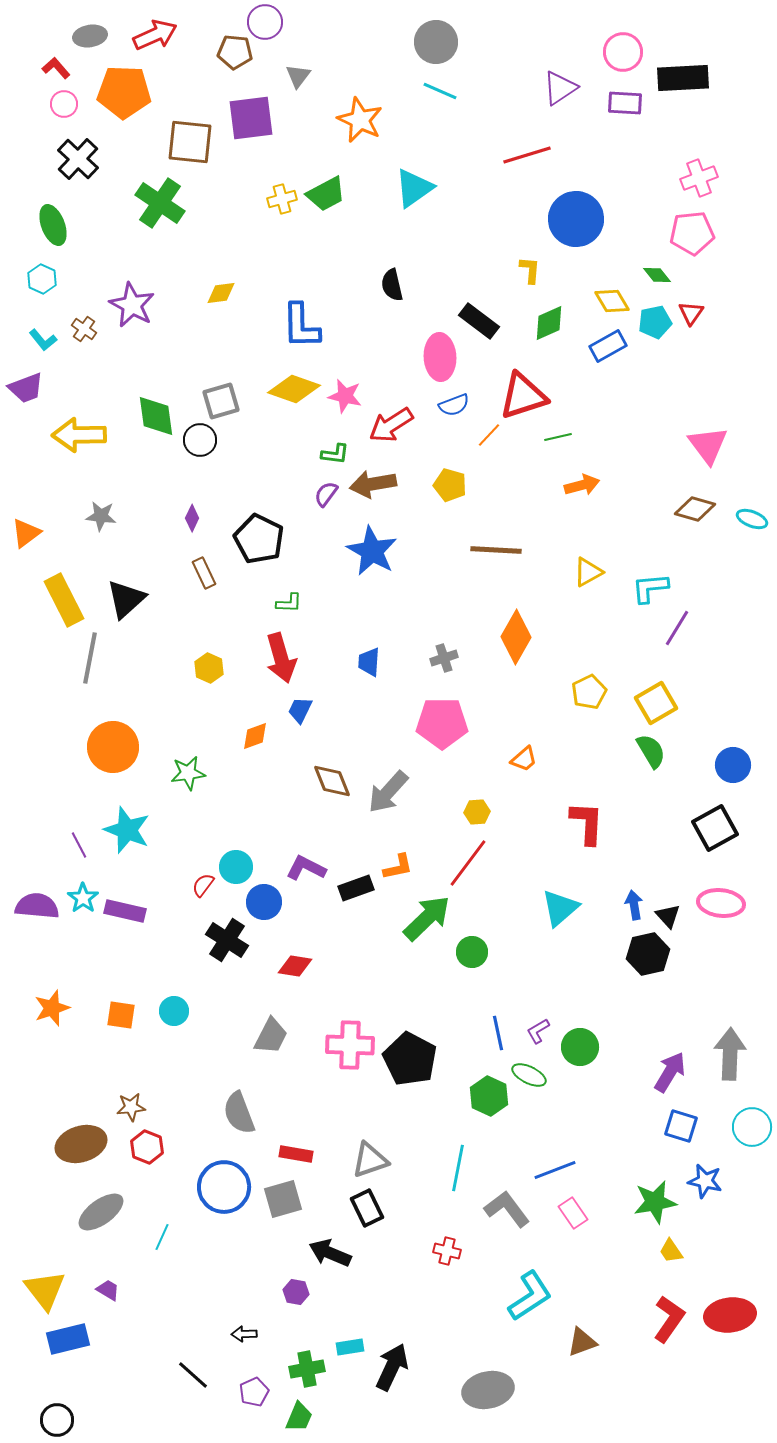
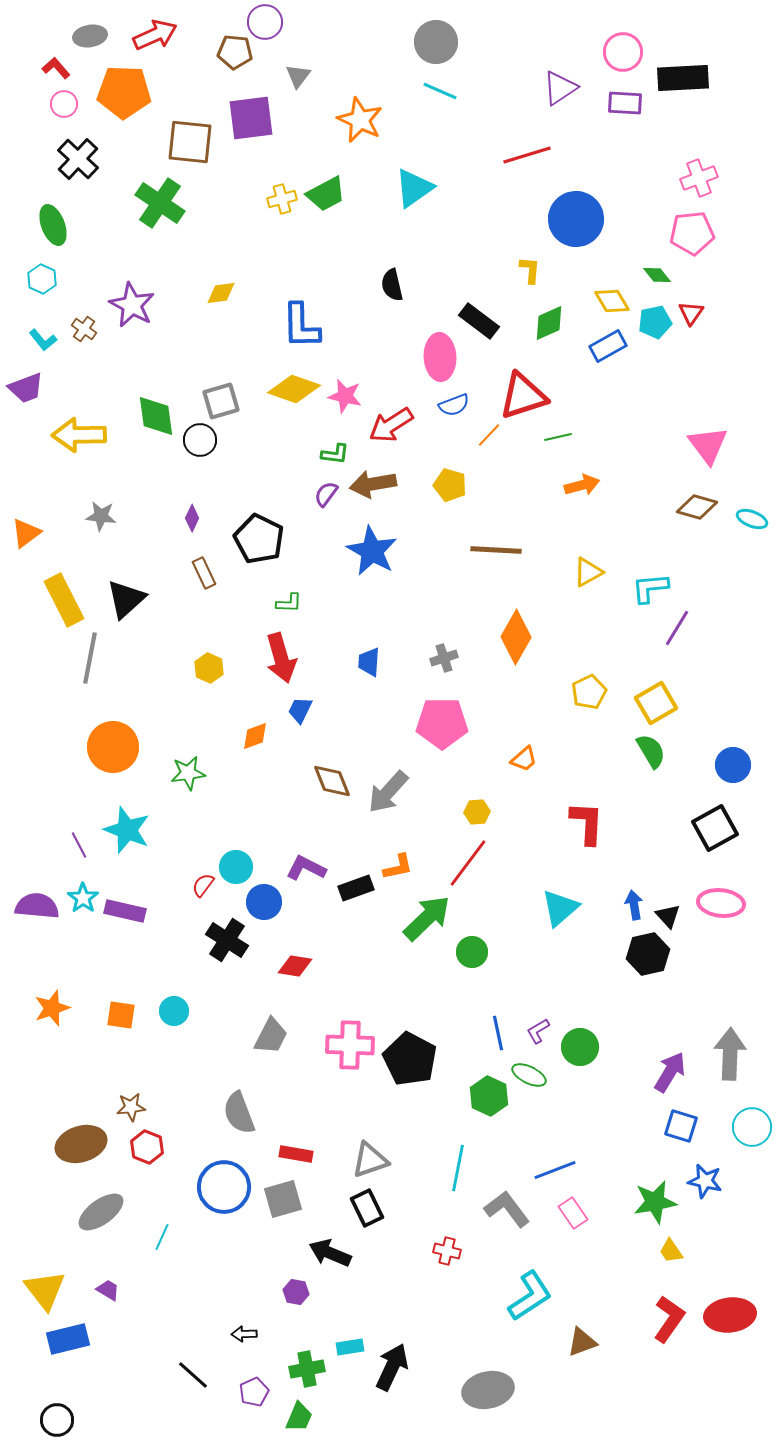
brown diamond at (695, 509): moved 2 px right, 2 px up
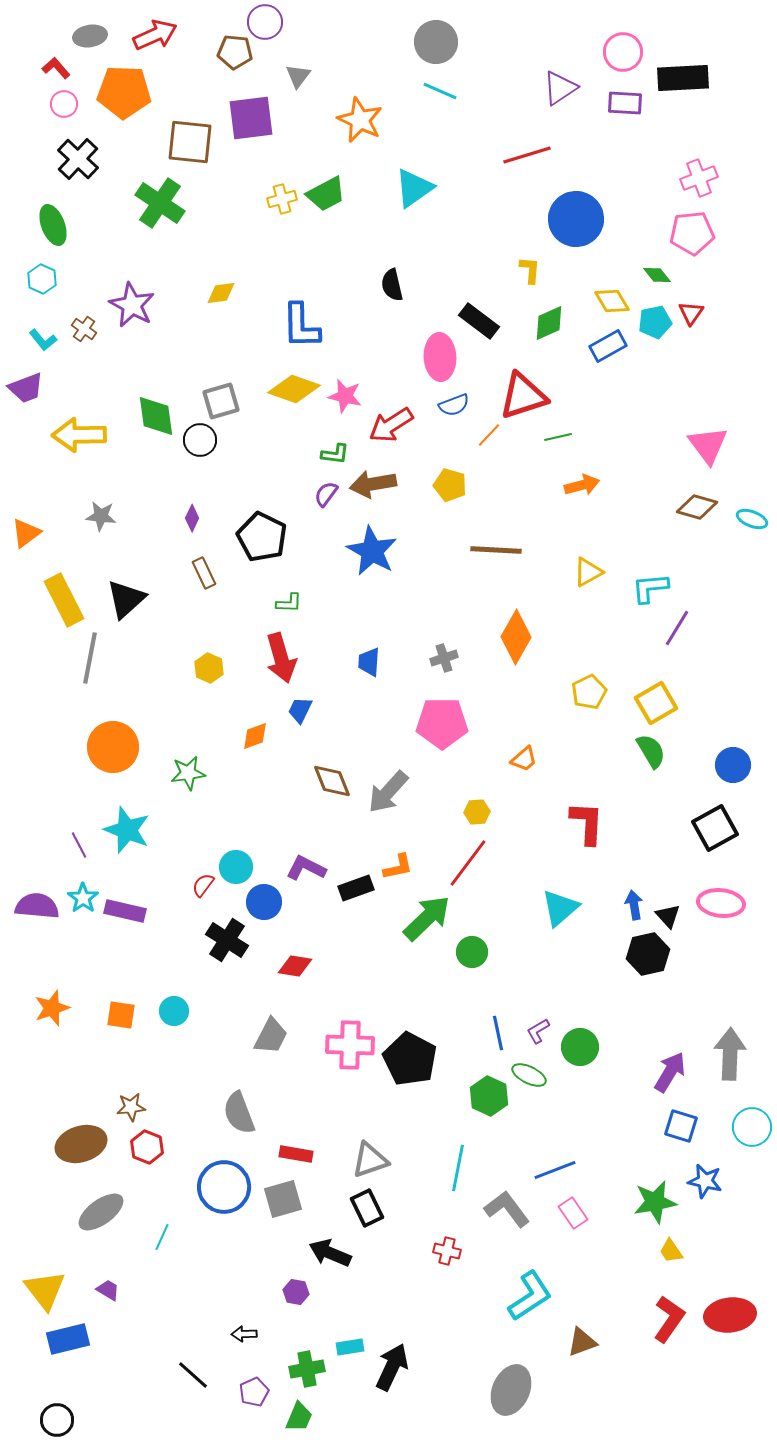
black pentagon at (259, 539): moved 3 px right, 2 px up
gray ellipse at (488, 1390): moved 23 px right; rotated 54 degrees counterclockwise
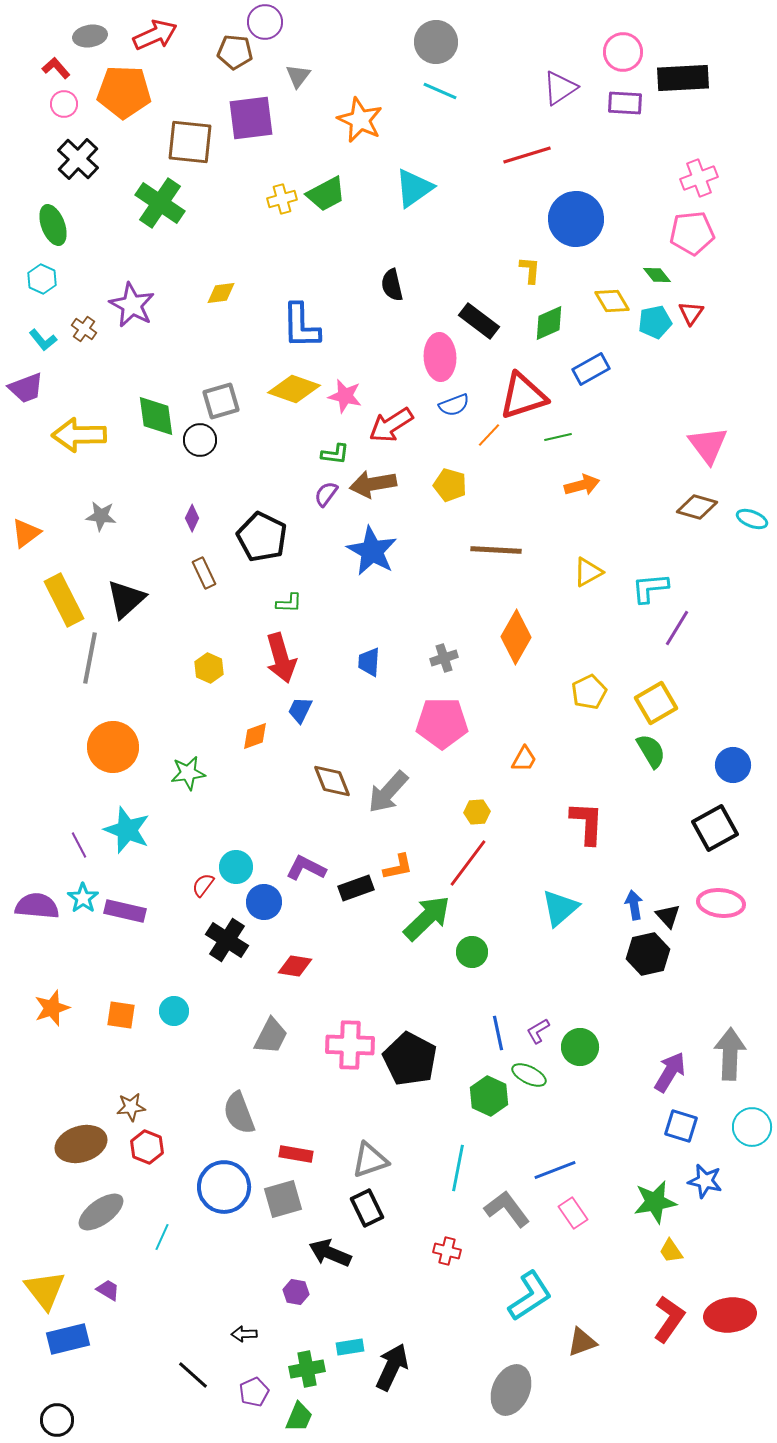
blue rectangle at (608, 346): moved 17 px left, 23 px down
orange trapezoid at (524, 759): rotated 20 degrees counterclockwise
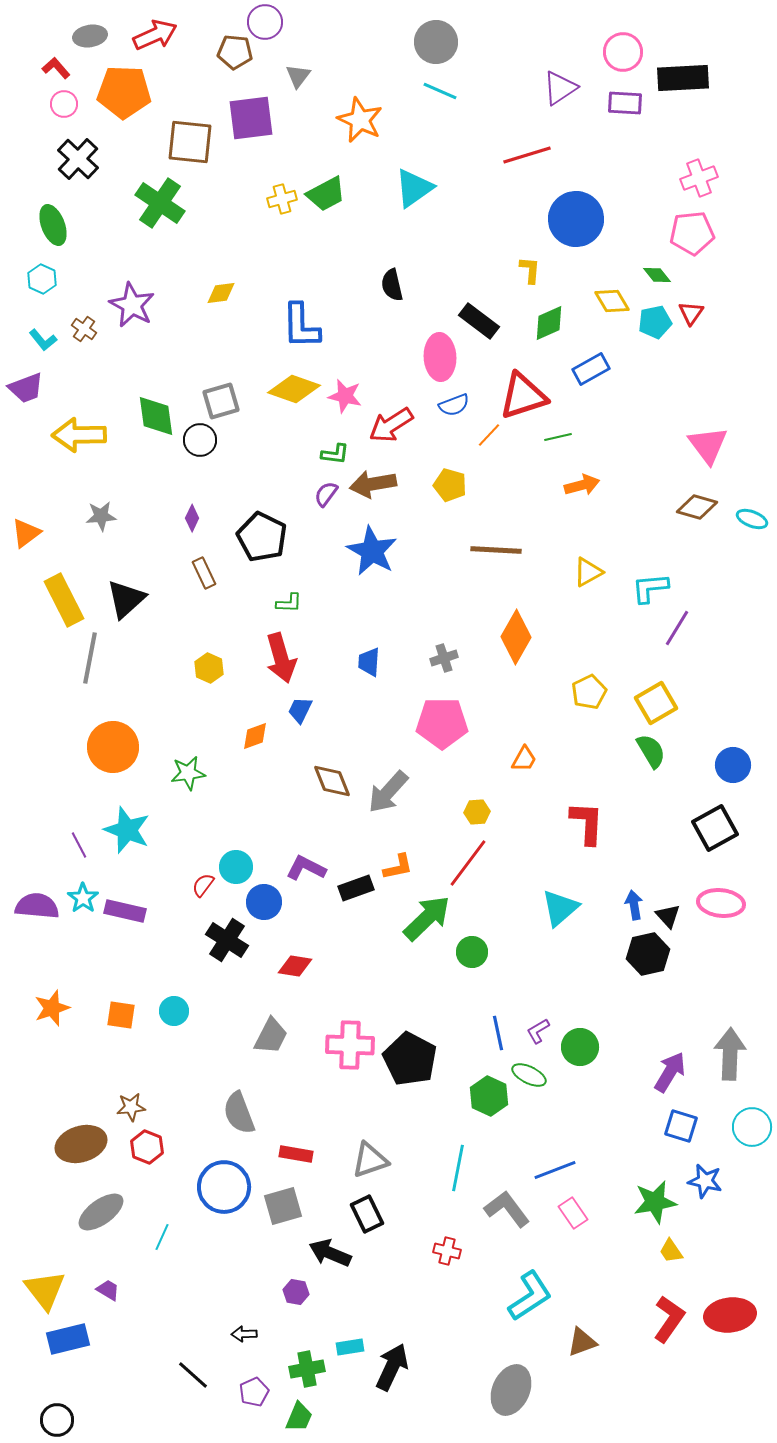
gray star at (101, 516): rotated 12 degrees counterclockwise
gray square at (283, 1199): moved 7 px down
black rectangle at (367, 1208): moved 6 px down
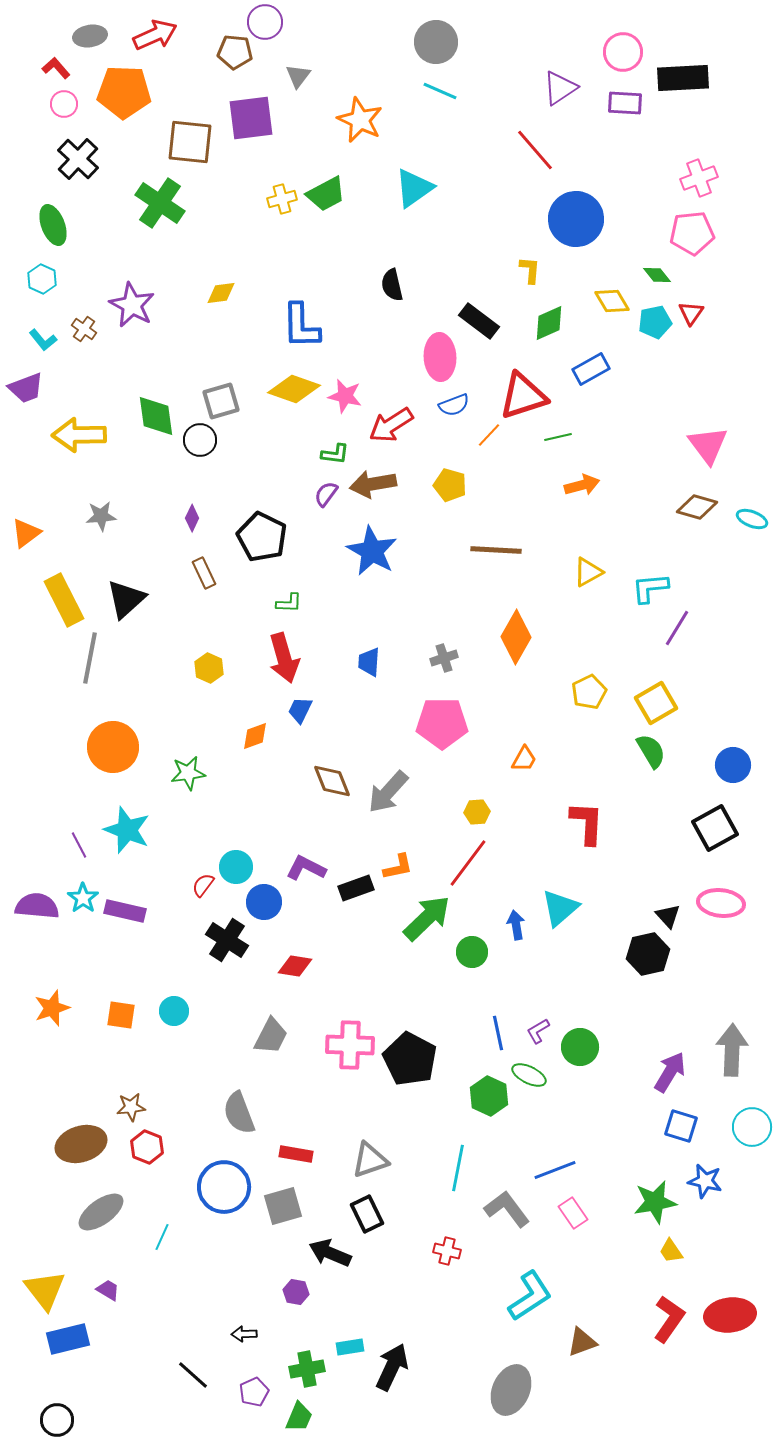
red line at (527, 155): moved 8 px right, 5 px up; rotated 66 degrees clockwise
red arrow at (281, 658): moved 3 px right
blue arrow at (634, 905): moved 118 px left, 20 px down
gray arrow at (730, 1054): moved 2 px right, 4 px up
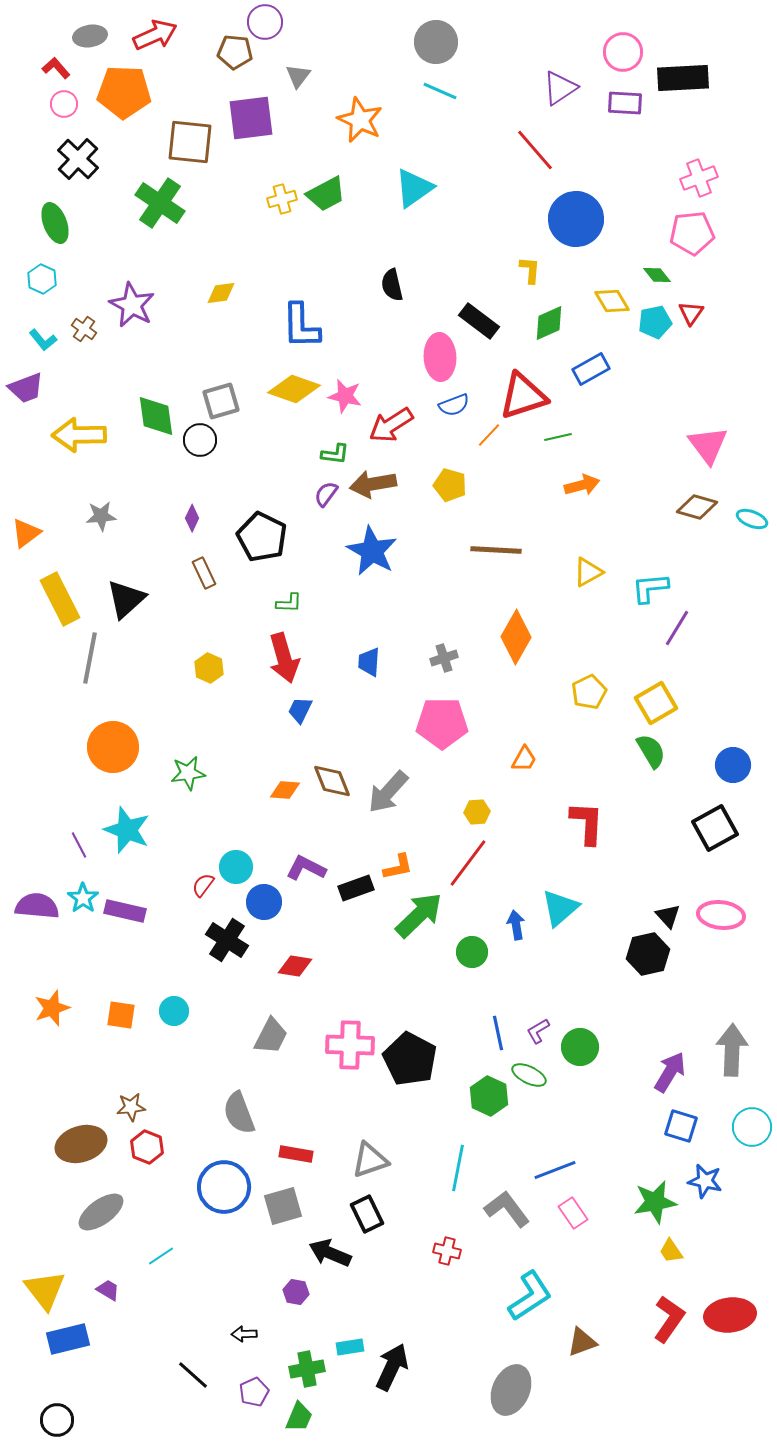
green ellipse at (53, 225): moved 2 px right, 2 px up
yellow rectangle at (64, 600): moved 4 px left, 1 px up
orange diamond at (255, 736): moved 30 px right, 54 px down; rotated 24 degrees clockwise
pink ellipse at (721, 903): moved 12 px down
green arrow at (427, 918): moved 8 px left, 3 px up
cyan line at (162, 1237): moved 1 px left, 19 px down; rotated 32 degrees clockwise
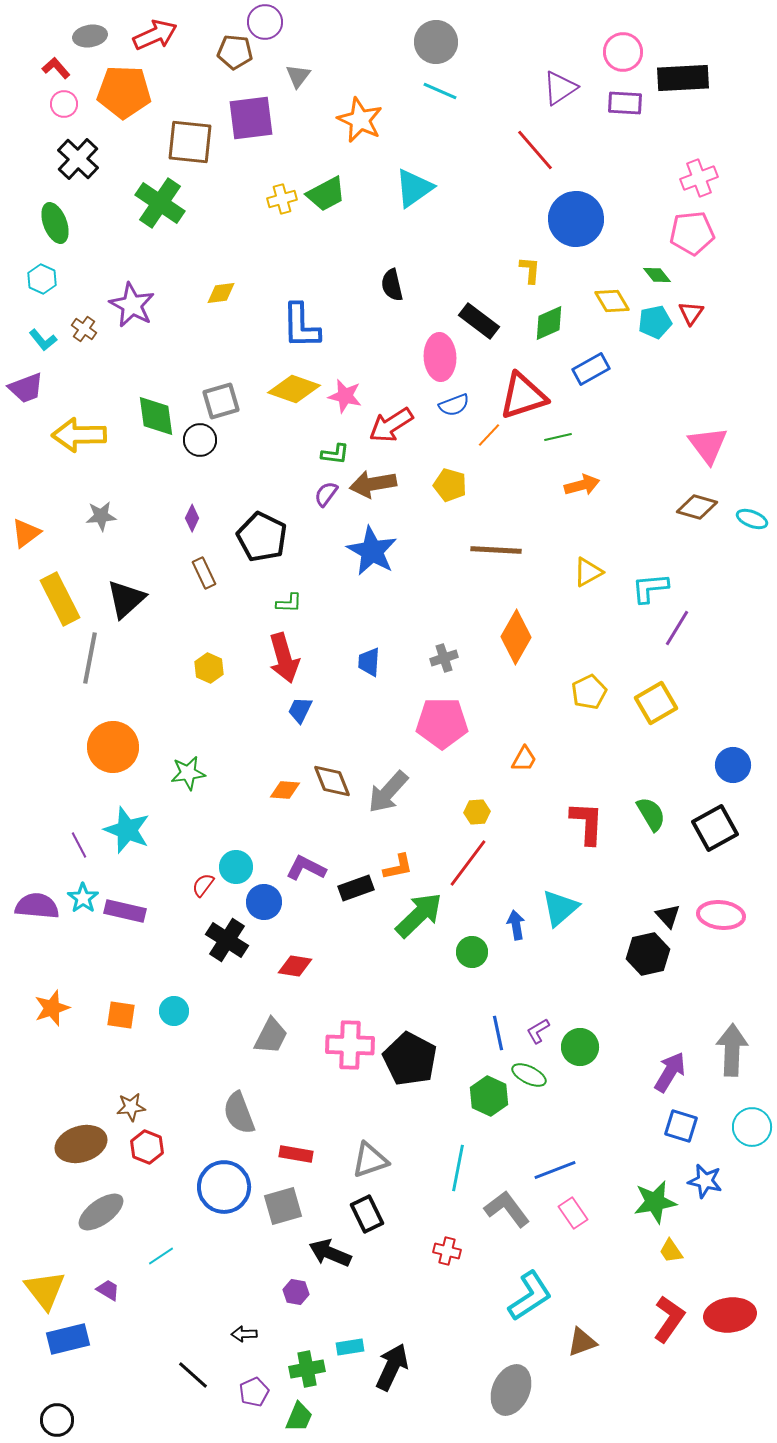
green semicircle at (651, 751): moved 63 px down
